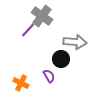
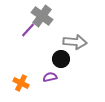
purple semicircle: moved 1 px right, 1 px down; rotated 72 degrees counterclockwise
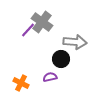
gray cross: moved 6 px down
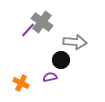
black circle: moved 1 px down
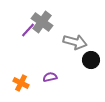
gray arrow: rotated 10 degrees clockwise
black circle: moved 30 px right
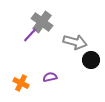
purple line: moved 2 px right, 5 px down
